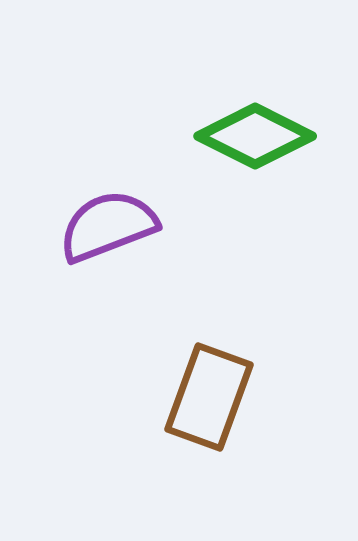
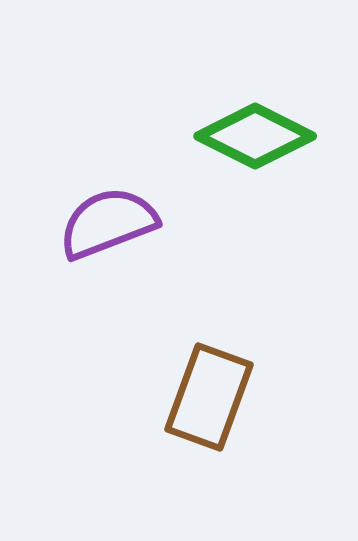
purple semicircle: moved 3 px up
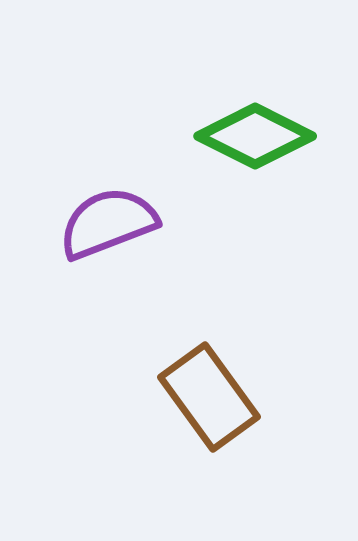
brown rectangle: rotated 56 degrees counterclockwise
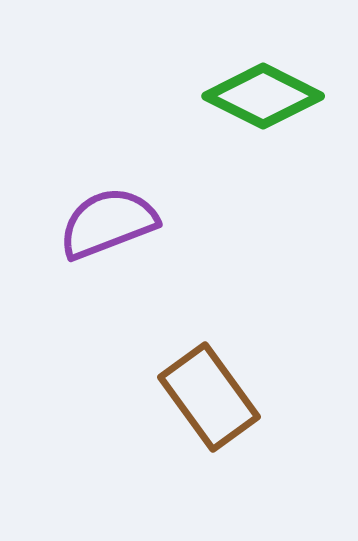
green diamond: moved 8 px right, 40 px up
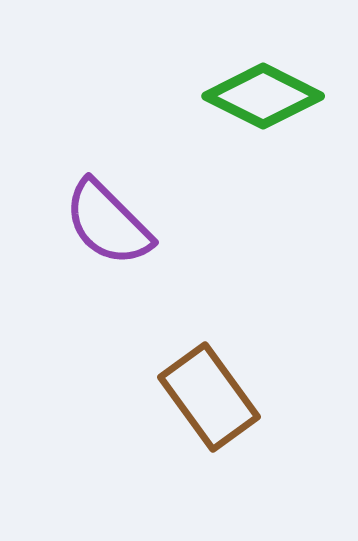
purple semicircle: rotated 114 degrees counterclockwise
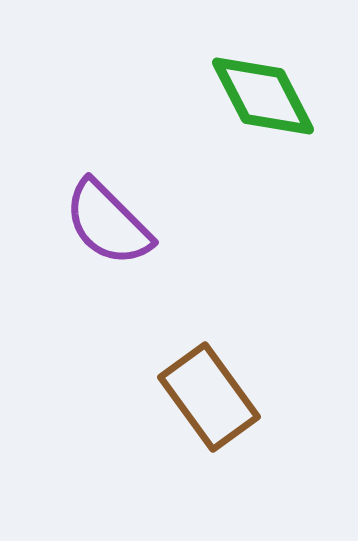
green diamond: rotated 36 degrees clockwise
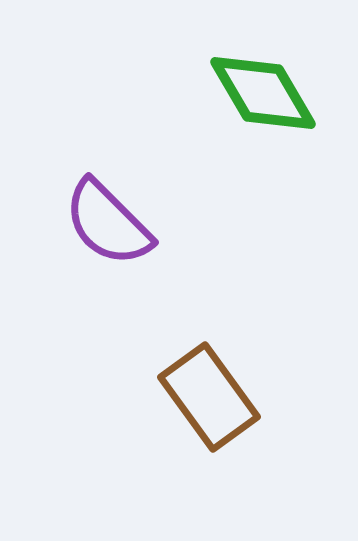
green diamond: moved 3 px up; rotated 3 degrees counterclockwise
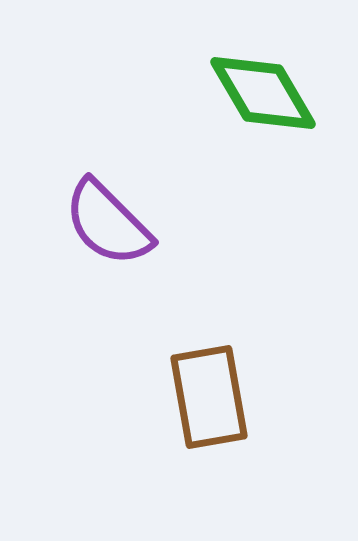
brown rectangle: rotated 26 degrees clockwise
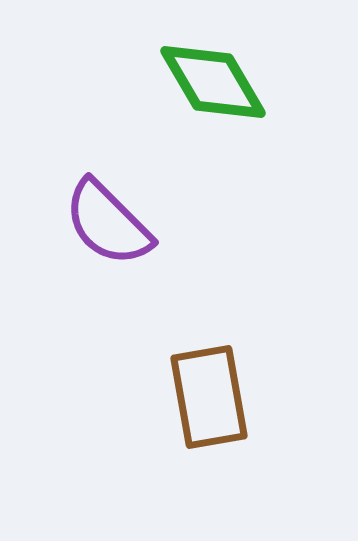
green diamond: moved 50 px left, 11 px up
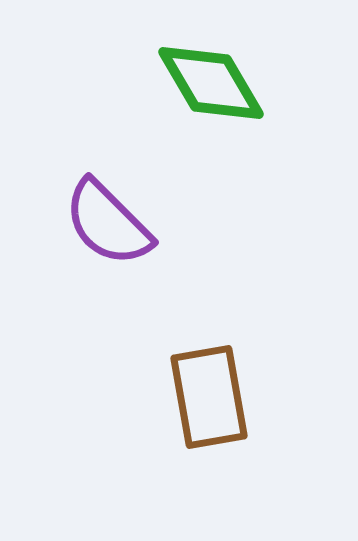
green diamond: moved 2 px left, 1 px down
